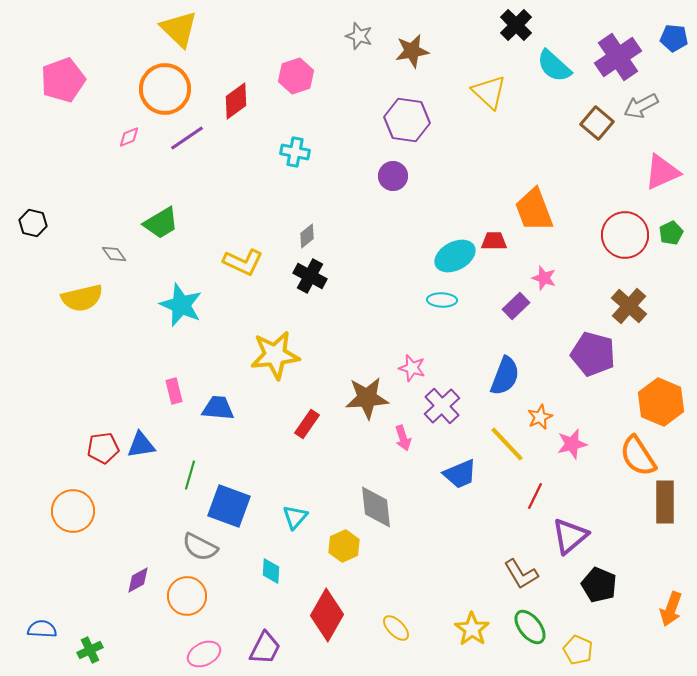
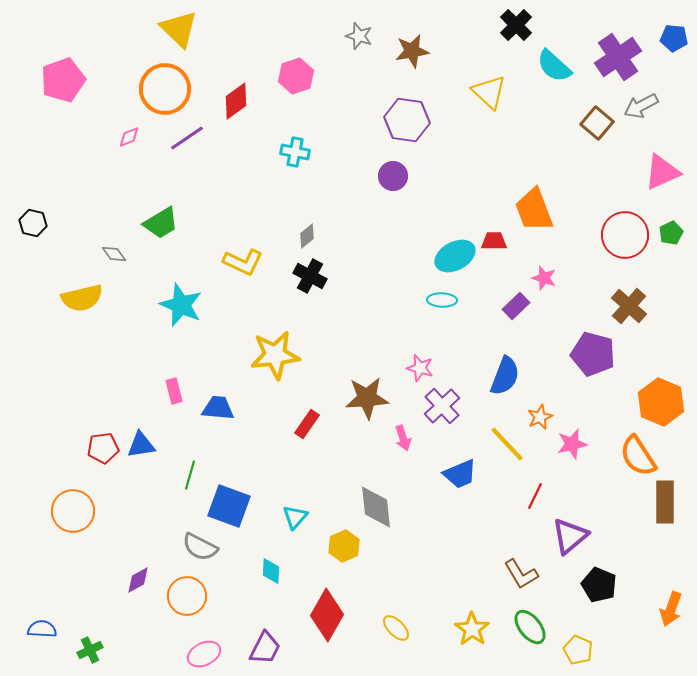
pink star at (412, 368): moved 8 px right
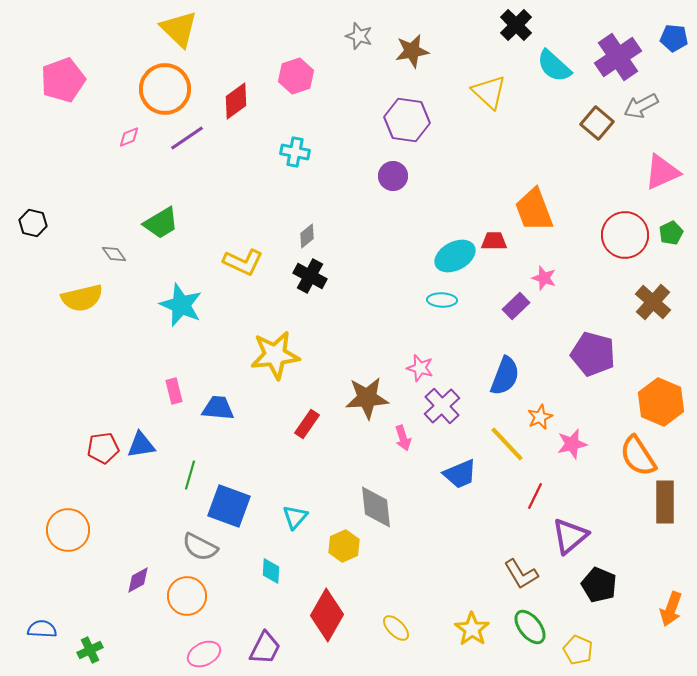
brown cross at (629, 306): moved 24 px right, 4 px up
orange circle at (73, 511): moved 5 px left, 19 px down
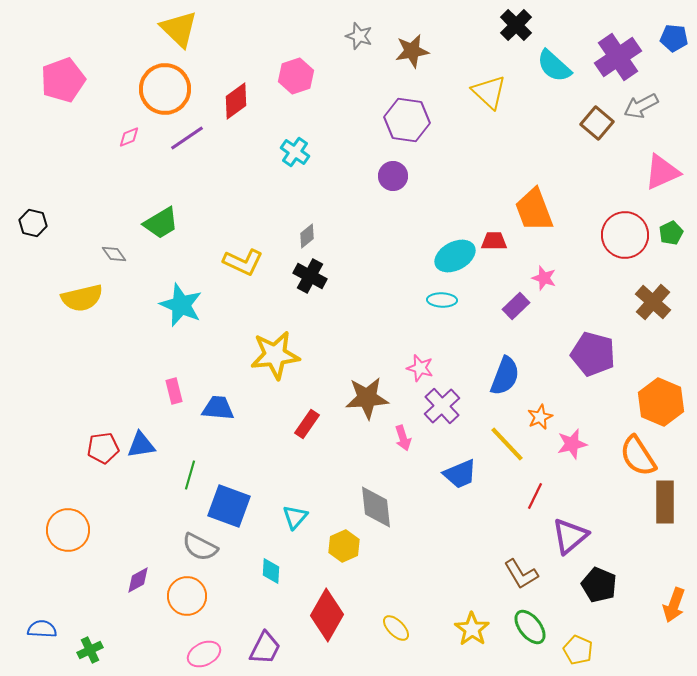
cyan cross at (295, 152): rotated 24 degrees clockwise
orange arrow at (671, 609): moved 3 px right, 4 px up
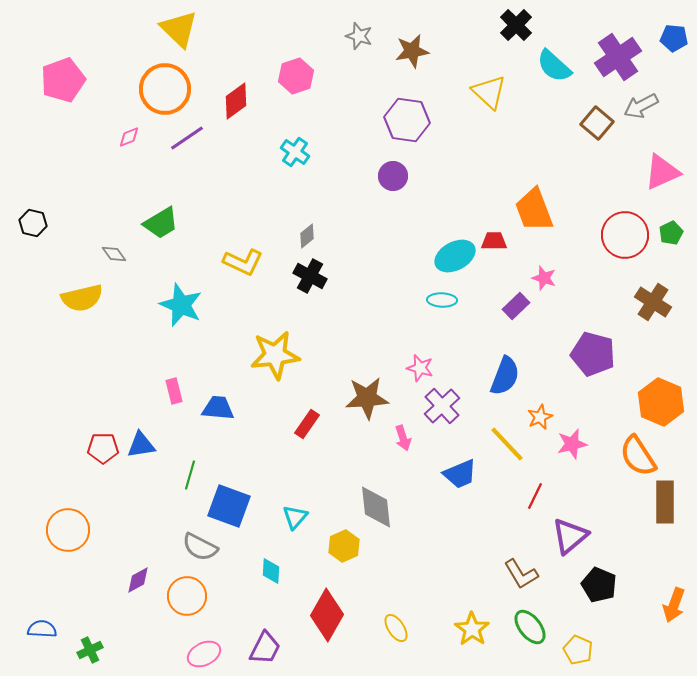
brown cross at (653, 302): rotated 9 degrees counterclockwise
red pentagon at (103, 448): rotated 8 degrees clockwise
yellow ellipse at (396, 628): rotated 12 degrees clockwise
